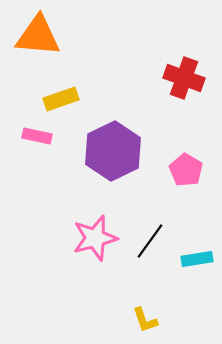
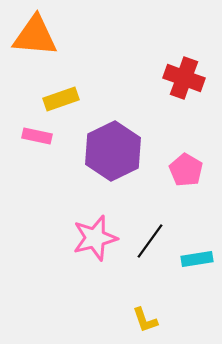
orange triangle: moved 3 px left
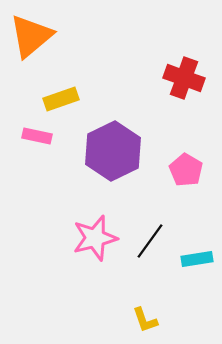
orange triangle: moved 4 px left; rotated 45 degrees counterclockwise
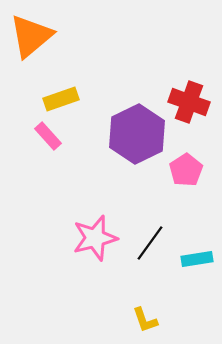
red cross: moved 5 px right, 24 px down
pink rectangle: moved 11 px right; rotated 36 degrees clockwise
purple hexagon: moved 24 px right, 17 px up
pink pentagon: rotated 8 degrees clockwise
black line: moved 2 px down
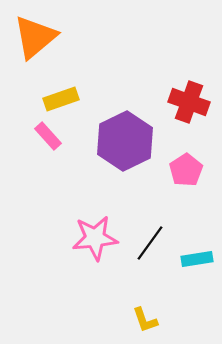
orange triangle: moved 4 px right, 1 px down
purple hexagon: moved 12 px left, 7 px down
pink star: rotated 9 degrees clockwise
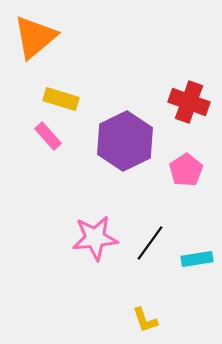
yellow rectangle: rotated 36 degrees clockwise
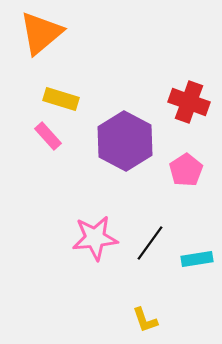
orange triangle: moved 6 px right, 4 px up
purple hexagon: rotated 6 degrees counterclockwise
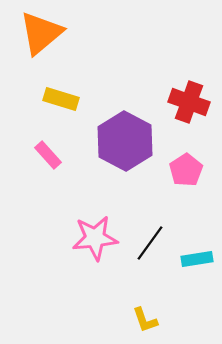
pink rectangle: moved 19 px down
